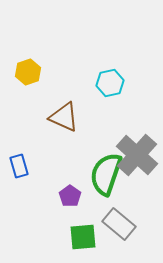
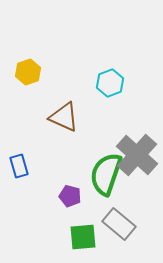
cyan hexagon: rotated 8 degrees counterclockwise
purple pentagon: rotated 20 degrees counterclockwise
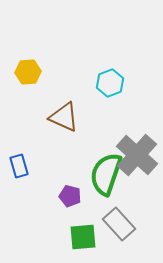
yellow hexagon: rotated 15 degrees clockwise
gray rectangle: rotated 8 degrees clockwise
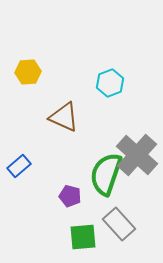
blue rectangle: rotated 65 degrees clockwise
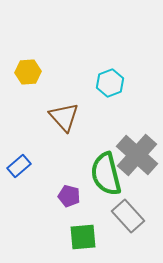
brown triangle: rotated 24 degrees clockwise
green semicircle: rotated 33 degrees counterclockwise
purple pentagon: moved 1 px left
gray rectangle: moved 9 px right, 8 px up
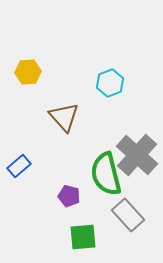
gray rectangle: moved 1 px up
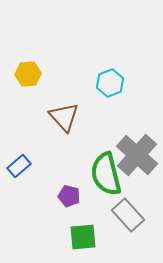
yellow hexagon: moved 2 px down
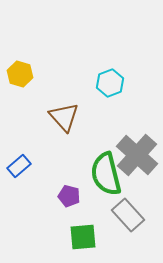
yellow hexagon: moved 8 px left; rotated 20 degrees clockwise
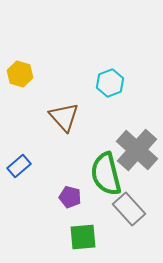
gray cross: moved 5 px up
purple pentagon: moved 1 px right, 1 px down
gray rectangle: moved 1 px right, 6 px up
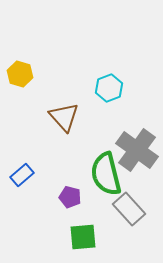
cyan hexagon: moved 1 px left, 5 px down
gray cross: rotated 6 degrees counterclockwise
blue rectangle: moved 3 px right, 9 px down
